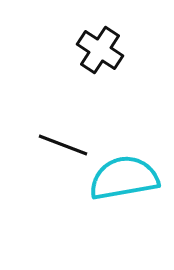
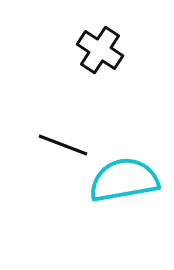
cyan semicircle: moved 2 px down
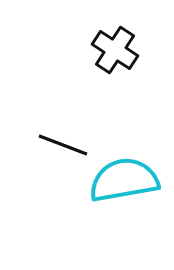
black cross: moved 15 px right
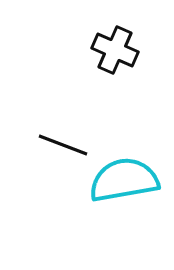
black cross: rotated 9 degrees counterclockwise
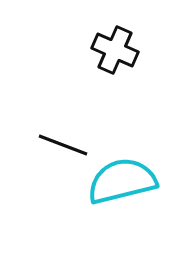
cyan semicircle: moved 2 px left, 1 px down; rotated 4 degrees counterclockwise
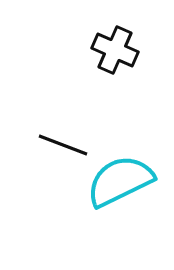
cyan semicircle: moved 2 px left; rotated 12 degrees counterclockwise
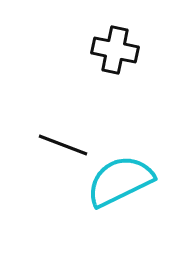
black cross: rotated 12 degrees counterclockwise
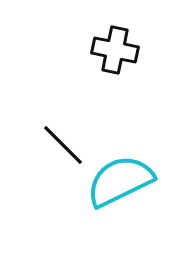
black line: rotated 24 degrees clockwise
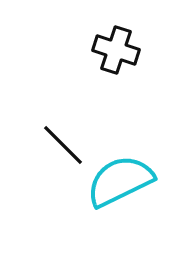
black cross: moved 1 px right; rotated 6 degrees clockwise
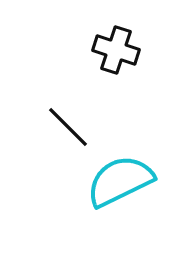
black line: moved 5 px right, 18 px up
